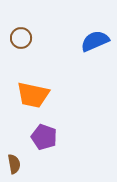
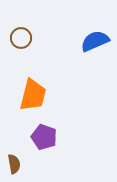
orange trapezoid: rotated 88 degrees counterclockwise
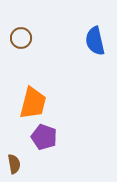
blue semicircle: rotated 80 degrees counterclockwise
orange trapezoid: moved 8 px down
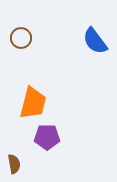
blue semicircle: rotated 24 degrees counterclockwise
purple pentagon: moved 3 px right; rotated 20 degrees counterclockwise
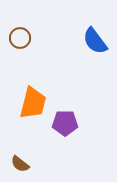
brown circle: moved 1 px left
purple pentagon: moved 18 px right, 14 px up
brown semicircle: moved 6 px right; rotated 138 degrees clockwise
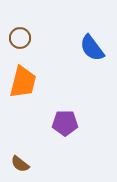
blue semicircle: moved 3 px left, 7 px down
orange trapezoid: moved 10 px left, 21 px up
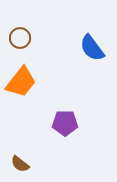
orange trapezoid: moved 2 px left; rotated 24 degrees clockwise
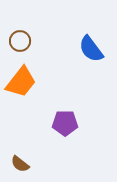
brown circle: moved 3 px down
blue semicircle: moved 1 px left, 1 px down
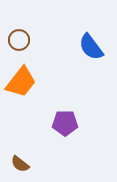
brown circle: moved 1 px left, 1 px up
blue semicircle: moved 2 px up
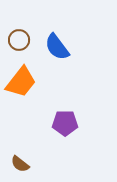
blue semicircle: moved 34 px left
